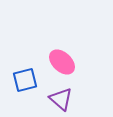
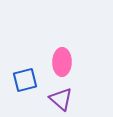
pink ellipse: rotated 48 degrees clockwise
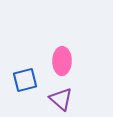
pink ellipse: moved 1 px up
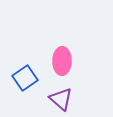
blue square: moved 2 px up; rotated 20 degrees counterclockwise
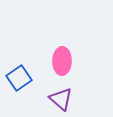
blue square: moved 6 px left
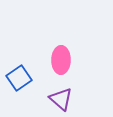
pink ellipse: moved 1 px left, 1 px up
